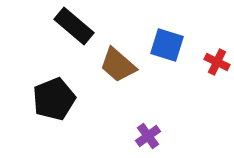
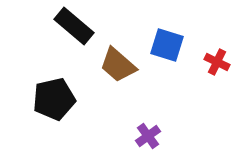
black pentagon: rotated 9 degrees clockwise
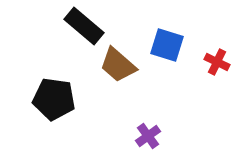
black rectangle: moved 10 px right
black pentagon: rotated 21 degrees clockwise
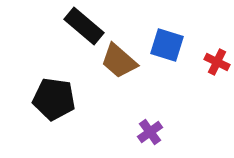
brown trapezoid: moved 1 px right, 4 px up
purple cross: moved 2 px right, 4 px up
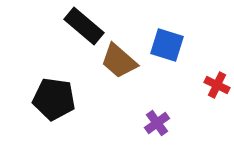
red cross: moved 23 px down
purple cross: moved 7 px right, 9 px up
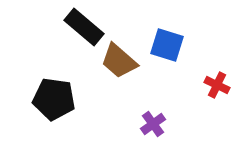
black rectangle: moved 1 px down
purple cross: moved 4 px left, 1 px down
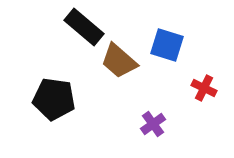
red cross: moved 13 px left, 3 px down
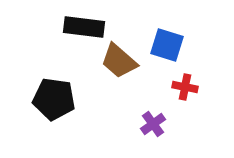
black rectangle: rotated 33 degrees counterclockwise
red cross: moved 19 px left, 1 px up; rotated 15 degrees counterclockwise
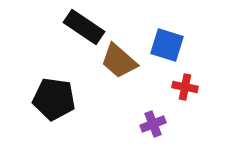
black rectangle: rotated 27 degrees clockwise
purple cross: rotated 15 degrees clockwise
